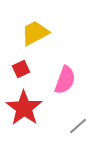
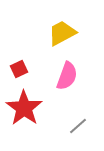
yellow trapezoid: moved 27 px right
red square: moved 2 px left
pink semicircle: moved 2 px right, 4 px up
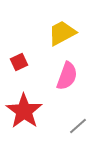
red square: moved 7 px up
red star: moved 3 px down
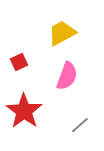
gray line: moved 2 px right, 1 px up
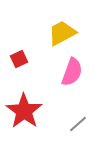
red square: moved 3 px up
pink semicircle: moved 5 px right, 4 px up
gray line: moved 2 px left, 1 px up
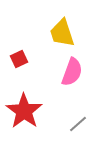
yellow trapezoid: rotated 80 degrees counterclockwise
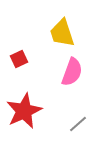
red star: rotated 12 degrees clockwise
